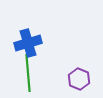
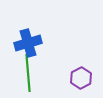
purple hexagon: moved 2 px right, 1 px up; rotated 10 degrees clockwise
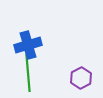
blue cross: moved 2 px down
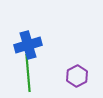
purple hexagon: moved 4 px left, 2 px up
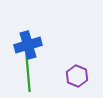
purple hexagon: rotated 10 degrees counterclockwise
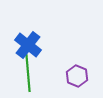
blue cross: rotated 36 degrees counterclockwise
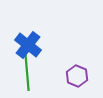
green line: moved 1 px left, 1 px up
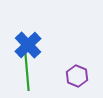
blue cross: rotated 8 degrees clockwise
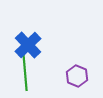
green line: moved 2 px left
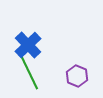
green line: moved 4 px right; rotated 21 degrees counterclockwise
